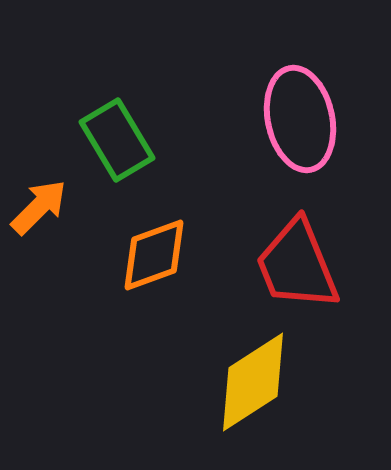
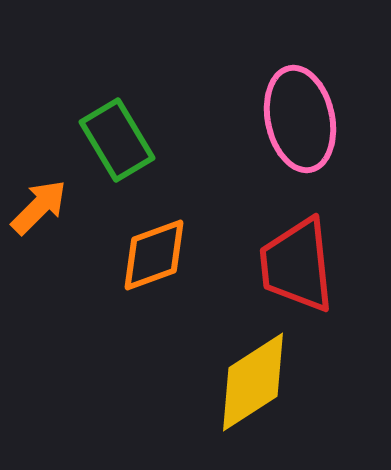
red trapezoid: rotated 16 degrees clockwise
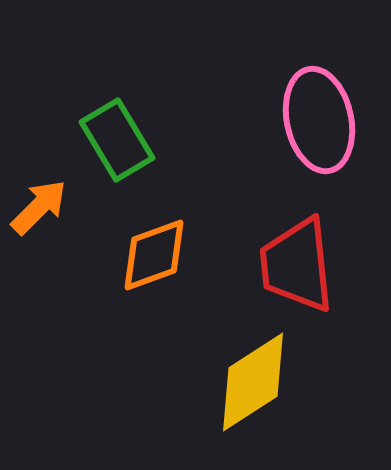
pink ellipse: moved 19 px right, 1 px down
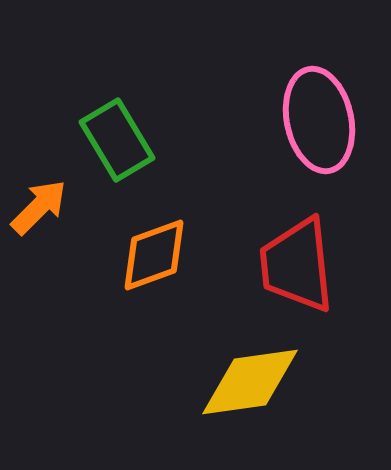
yellow diamond: moved 3 px left; rotated 25 degrees clockwise
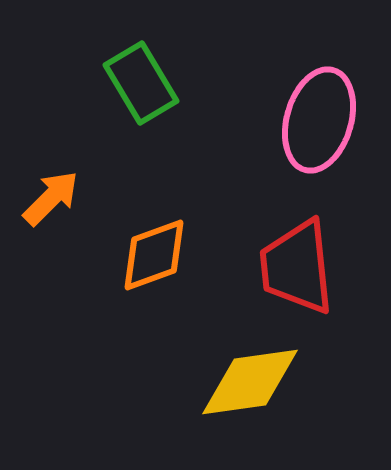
pink ellipse: rotated 28 degrees clockwise
green rectangle: moved 24 px right, 57 px up
orange arrow: moved 12 px right, 9 px up
red trapezoid: moved 2 px down
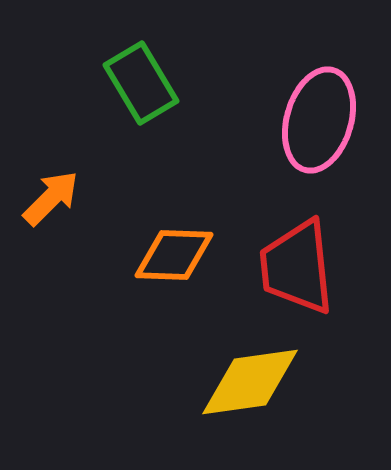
orange diamond: moved 20 px right; rotated 22 degrees clockwise
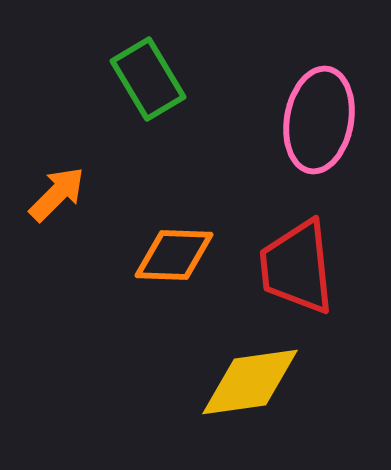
green rectangle: moved 7 px right, 4 px up
pink ellipse: rotated 6 degrees counterclockwise
orange arrow: moved 6 px right, 4 px up
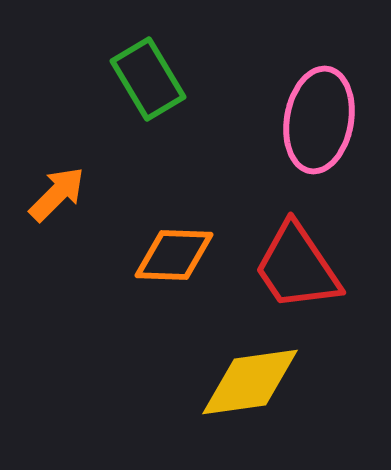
red trapezoid: rotated 28 degrees counterclockwise
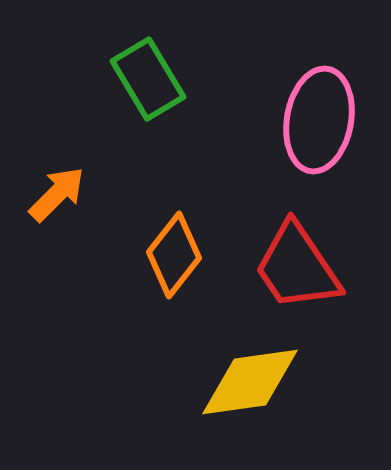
orange diamond: rotated 54 degrees counterclockwise
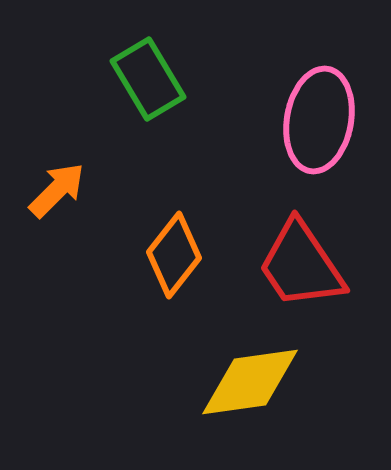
orange arrow: moved 4 px up
red trapezoid: moved 4 px right, 2 px up
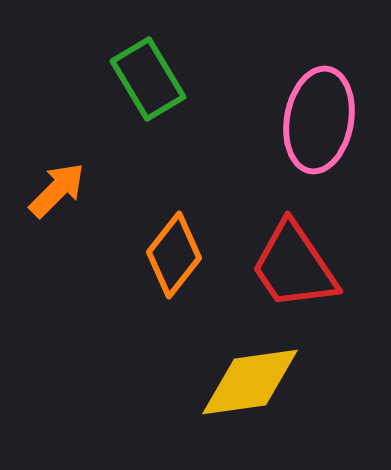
red trapezoid: moved 7 px left, 1 px down
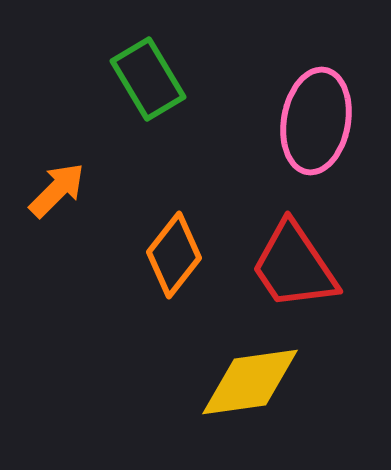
pink ellipse: moved 3 px left, 1 px down
